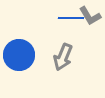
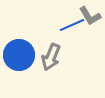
blue line: moved 1 px right, 7 px down; rotated 25 degrees counterclockwise
gray arrow: moved 12 px left
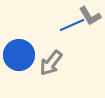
gray arrow: moved 6 px down; rotated 16 degrees clockwise
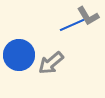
gray L-shape: moved 2 px left
gray arrow: rotated 12 degrees clockwise
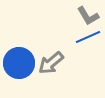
blue line: moved 16 px right, 12 px down
blue circle: moved 8 px down
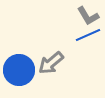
blue line: moved 2 px up
blue circle: moved 7 px down
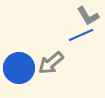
blue line: moved 7 px left
blue circle: moved 2 px up
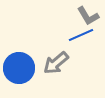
gray arrow: moved 5 px right
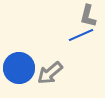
gray L-shape: rotated 45 degrees clockwise
gray arrow: moved 6 px left, 10 px down
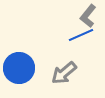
gray L-shape: rotated 25 degrees clockwise
gray arrow: moved 14 px right
